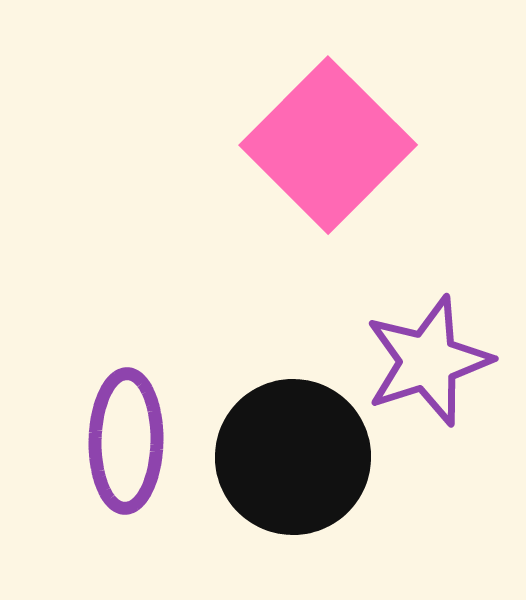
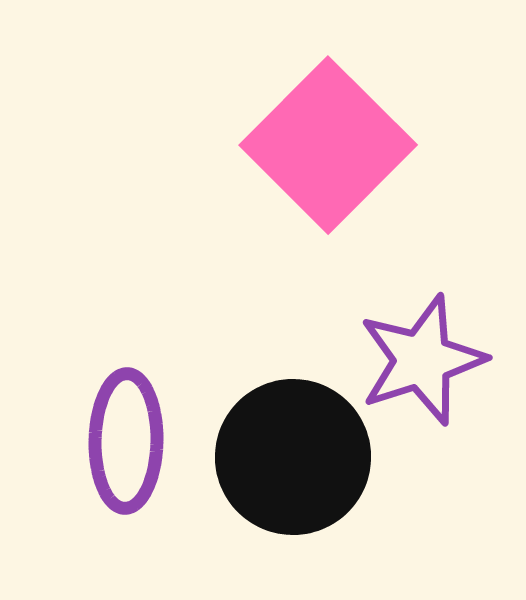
purple star: moved 6 px left, 1 px up
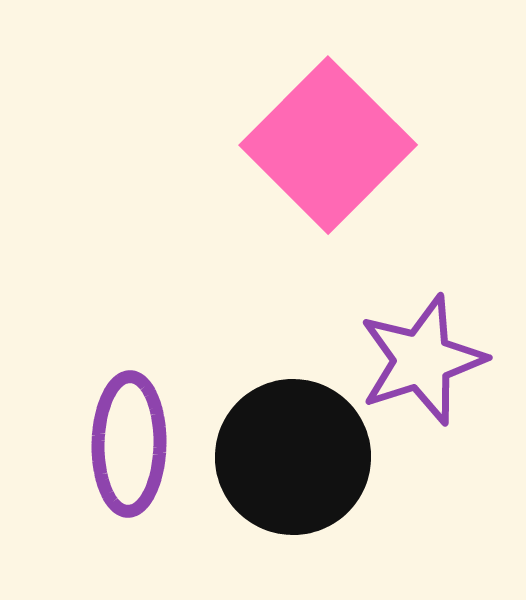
purple ellipse: moved 3 px right, 3 px down
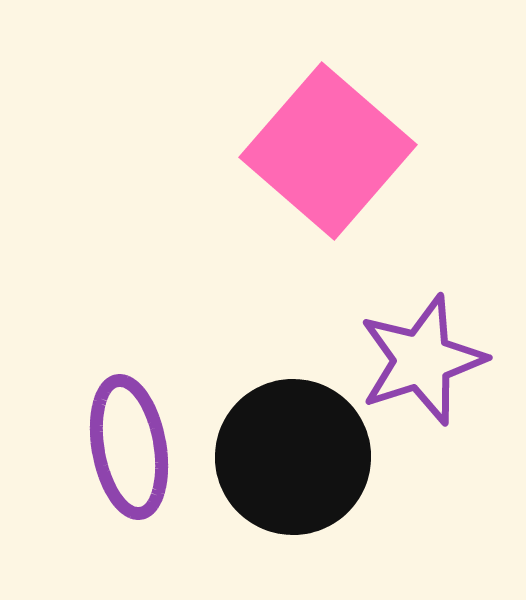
pink square: moved 6 px down; rotated 4 degrees counterclockwise
purple ellipse: moved 3 px down; rotated 11 degrees counterclockwise
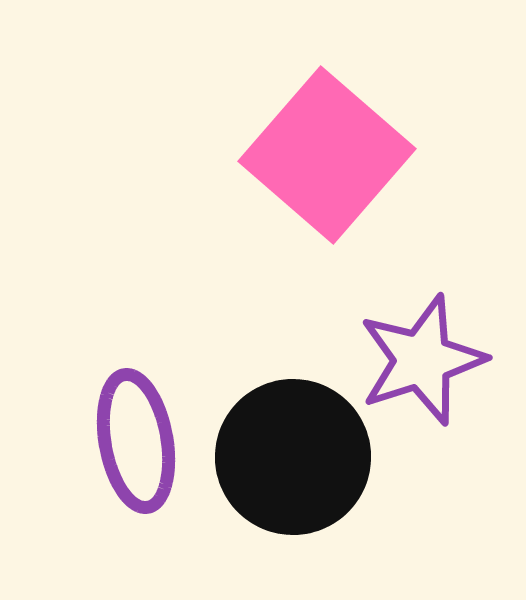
pink square: moved 1 px left, 4 px down
purple ellipse: moved 7 px right, 6 px up
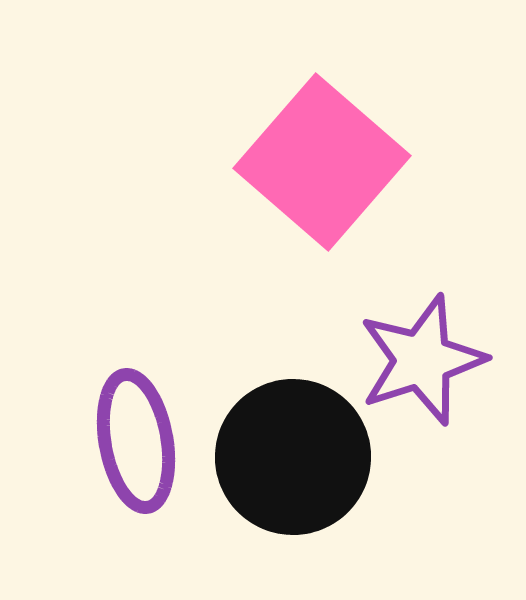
pink square: moved 5 px left, 7 px down
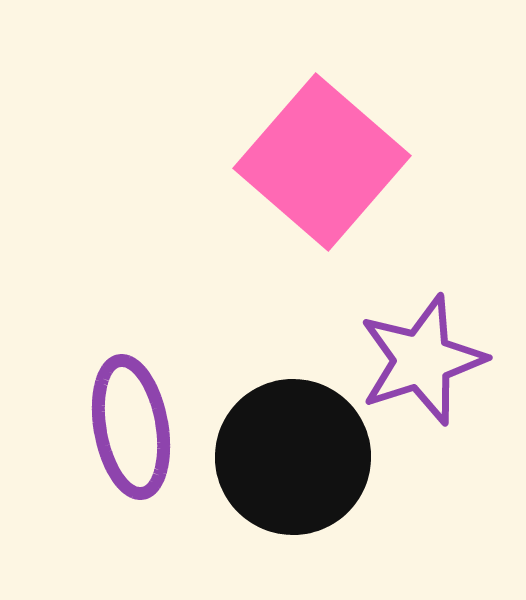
purple ellipse: moved 5 px left, 14 px up
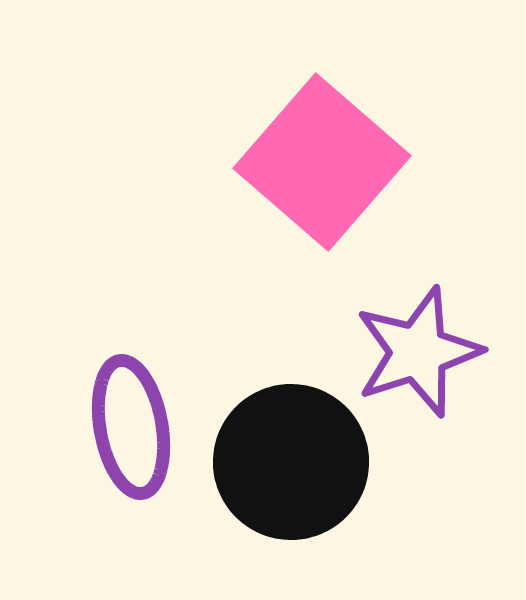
purple star: moved 4 px left, 8 px up
black circle: moved 2 px left, 5 px down
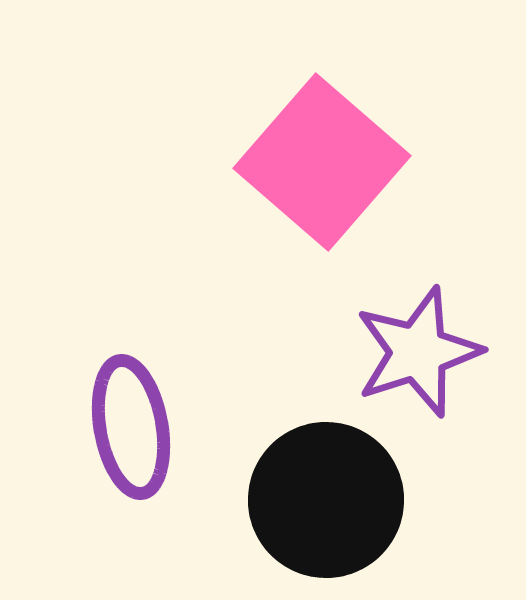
black circle: moved 35 px right, 38 px down
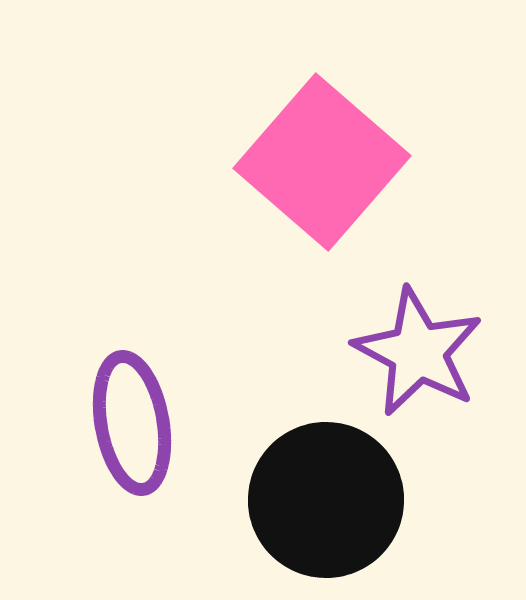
purple star: rotated 26 degrees counterclockwise
purple ellipse: moved 1 px right, 4 px up
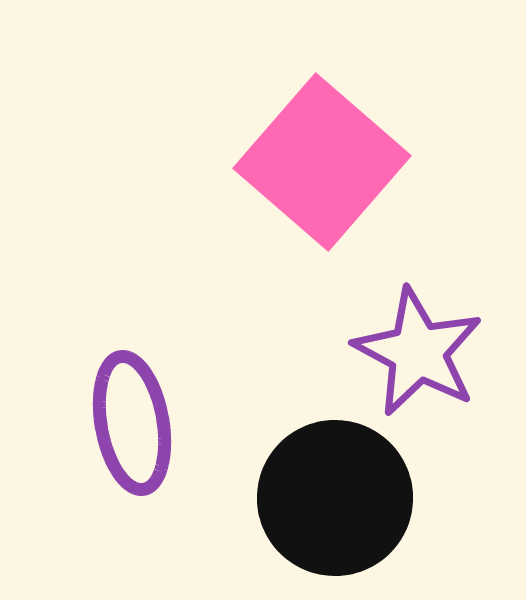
black circle: moved 9 px right, 2 px up
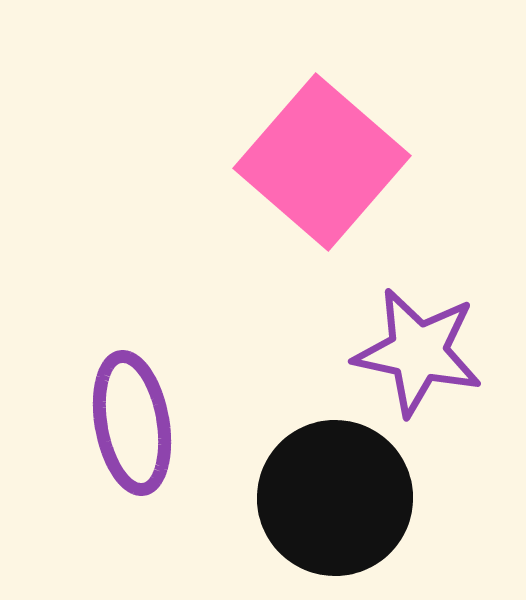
purple star: rotated 16 degrees counterclockwise
